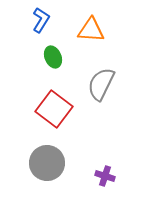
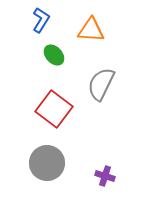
green ellipse: moved 1 px right, 2 px up; rotated 20 degrees counterclockwise
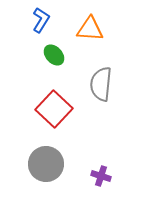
orange triangle: moved 1 px left, 1 px up
gray semicircle: rotated 20 degrees counterclockwise
red square: rotated 6 degrees clockwise
gray circle: moved 1 px left, 1 px down
purple cross: moved 4 px left
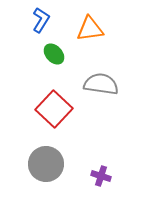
orange triangle: rotated 12 degrees counterclockwise
green ellipse: moved 1 px up
gray semicircle: rotated 92 degrees clockwise
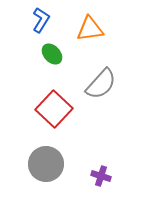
green ellipse: moved 2 px left
gray semicircle: rotated 124 degrees clockwise
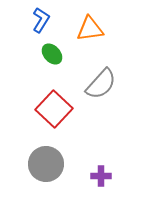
purple cross: rotated 18 degrees counterclockwise
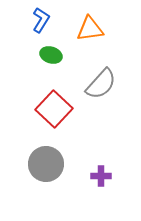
green ellipse: moved 1 px left, 1 px down; rotated 30 degrees counterclockwise
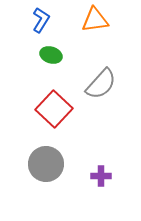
orange triangle: moved 5 px right, 9 px up
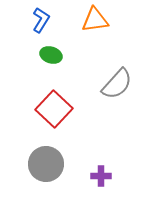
gray semicircle: moved 16 px right
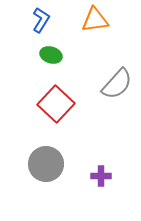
red square: moved 2 px right, 5 px up
